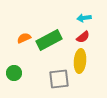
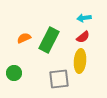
green rectangle: rotated 35 degrees counterclockwise
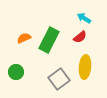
cyan arrow: rotated 40 degrees clockwise
red semicircle: moved 3 px left
yellow ellipse: moved 5 px right, 6 px down
green circle: moved 2 px right, 1 px up
gray square: rotated 30 degrees counterclockwise
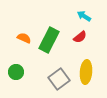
cyan arrow: moved 2 px up
orange semicircle: rotated 48 degrees clockwise
yellow ellipse: moved 1 px right, 5 px down
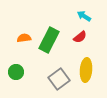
orange semicircle: rotated 32 degrees counterclockwise
yellow ellipse: moved 2 px up
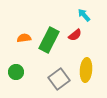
cyan arrow: moved 1 px up; rotated 16 degrees clockwise
red semicircle: moved 5 px left, 2 px up
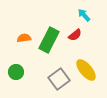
yellow ellipse: rotated 45 degrees counterclockwise
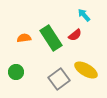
green rectangle: moved 2 px right, 2 px up; rotated 60 degrees counterclockwise
yellow ellipse: rotated 20 degrees counterclockwise
